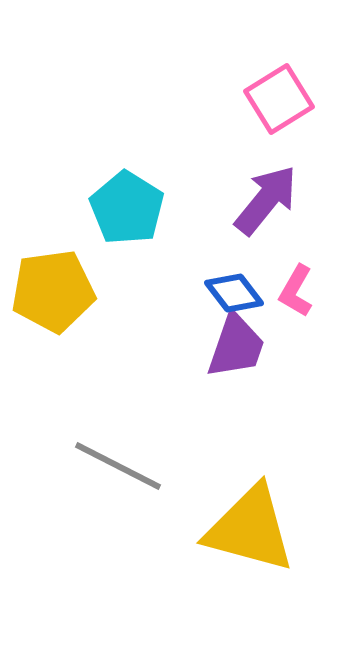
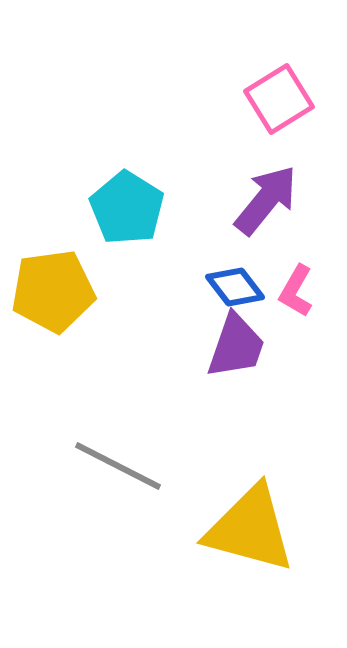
blue diamond: moved 1 px right, 6 px up
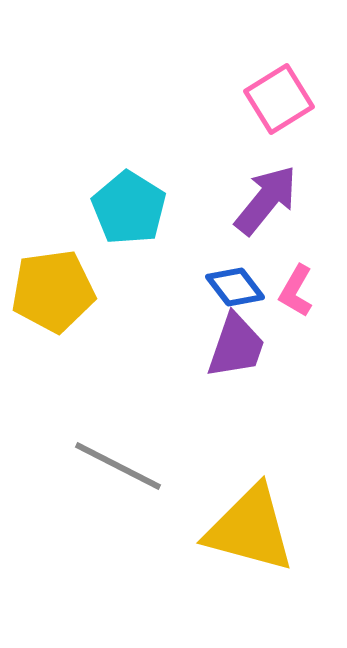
cyan pentagon: moved 2 px right
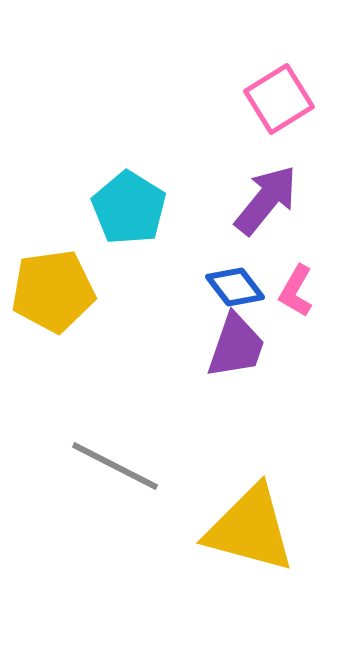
gray line: moved 3 px left
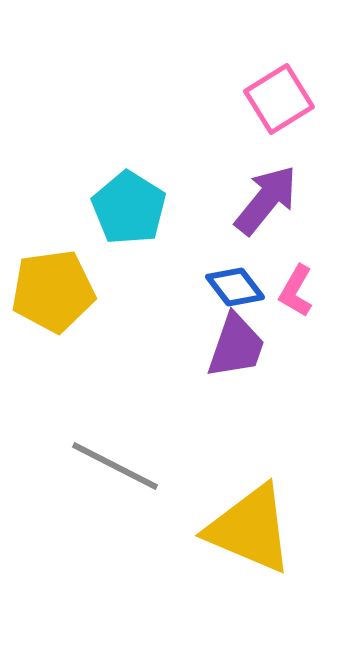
yellow triangle: rotated 8 degrees clockwise
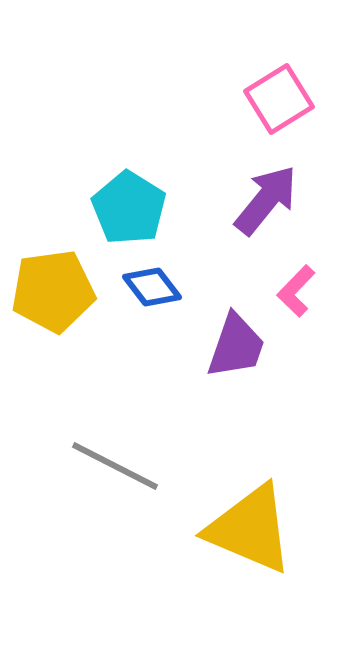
blue diamond: moved 83 px left
pink L-shape: rotated 14 degrees clockwise
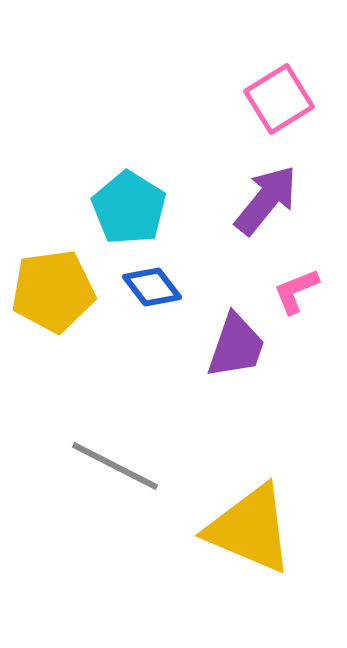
pink L-shape: rotated 24 degrees clockwise
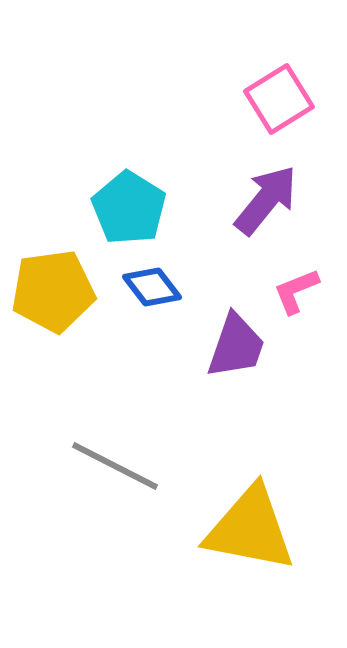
yellow triangle: rotated 12 degrees counterclockwise
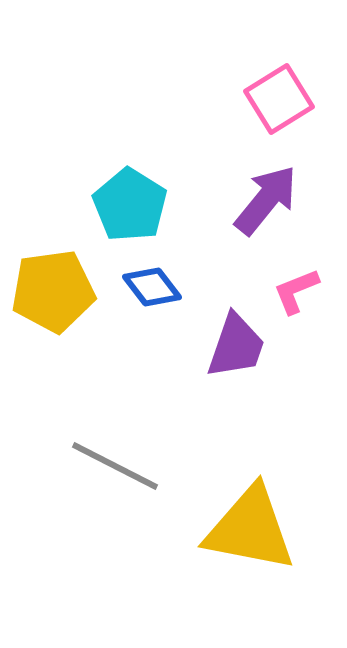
cyan pentagon: moved 1 px right, 3 px up
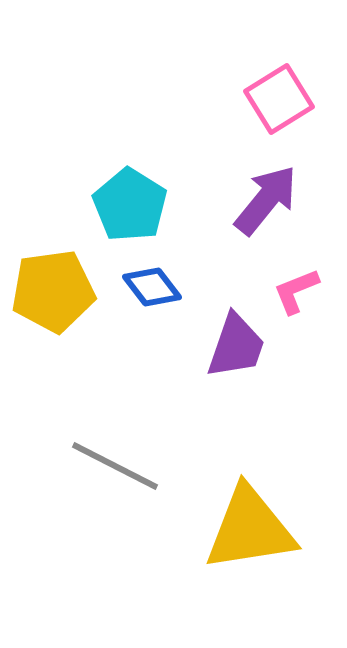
yellow triangle: rotated 20 degrees counterclockwise
